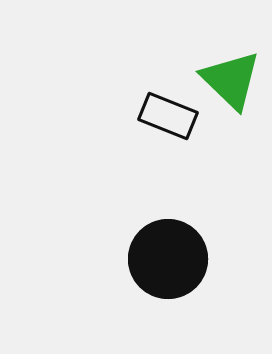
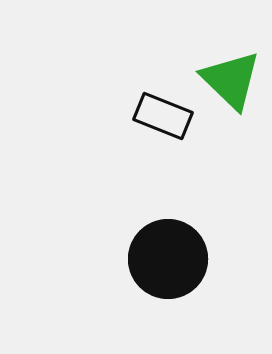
black rectangle: moved 5 px left
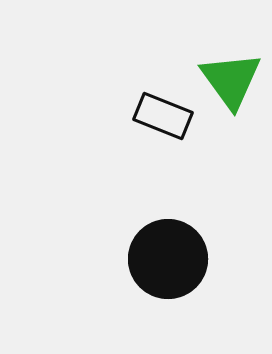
green triangle: rotated 10 degrees clockwise
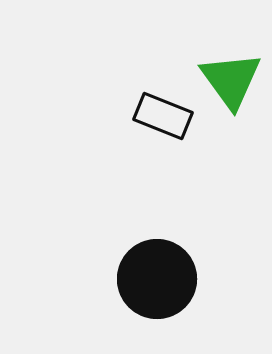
black circle: moved 11 px left, 20 px down
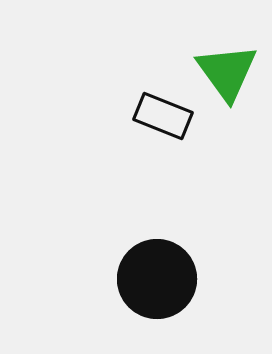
green triangle: moved 4 px left, 8 px up
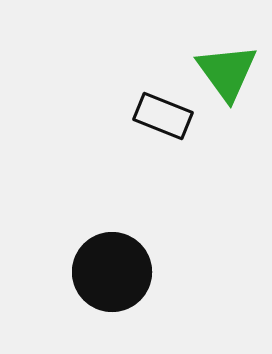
black circle: moved 45 px left, 7 px up
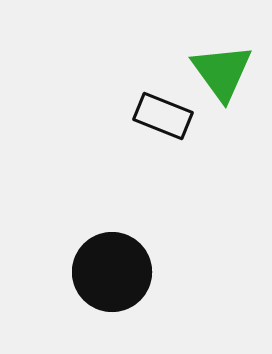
green triangle: moved 5 px left
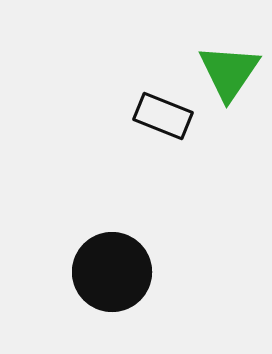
green triangle: moved 7 px right; rotated 10 degrees clockwise
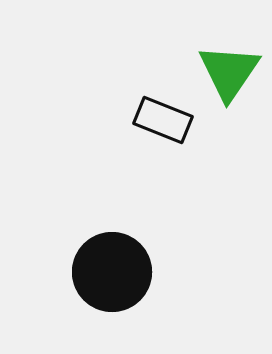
black rectangle: moved 4 px down
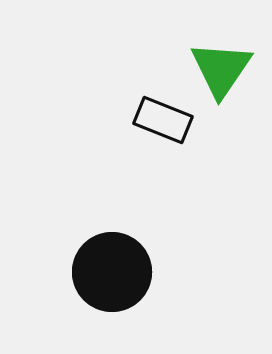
green triangle: moved 8 px left, 3 px up
